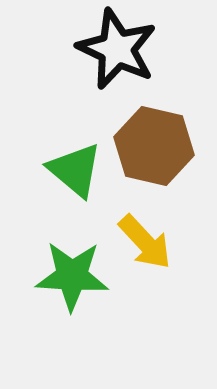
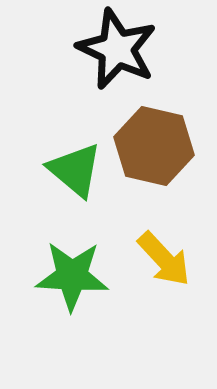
yellow arrow: moved 19 px right, 17 px down
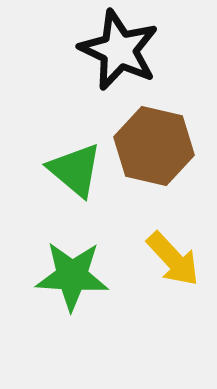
black star: moved 2 px right, 1 px down
yellow arrow: moved 9 px right
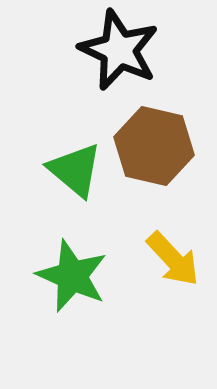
green star: rotated 20 degrees clockwise
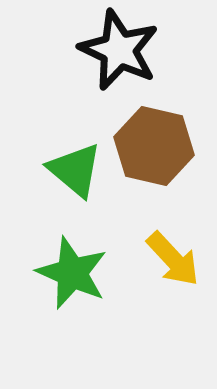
green star: moved 3 px up
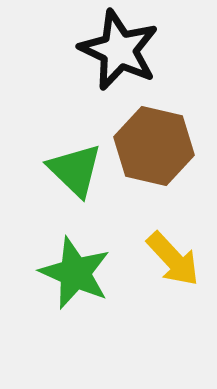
green triangle: rotated 4 degrees clockwise
green star: moved 3 px right
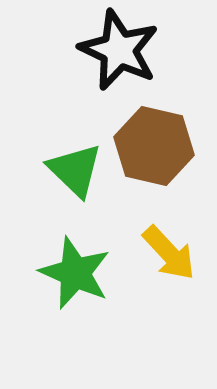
yellow arrow: moved 4 px left, 6 px up
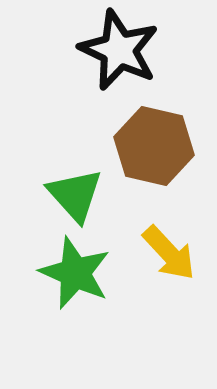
green triangle: moved 25 px down; rotated 4 degrees clockwise
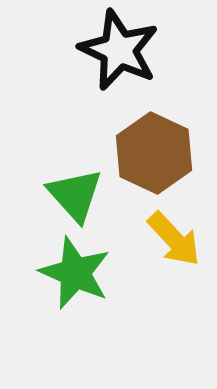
brown hexagon: moved 7 px down; rotated 12 degrees clockwise
yellow arrow: moved 5 px right, 14 px up
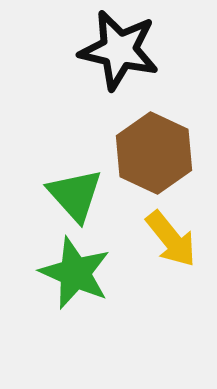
black star: rotated 12 degrees counterclockwise
yellow arrow: moved 3 px left; rotated 4 degrees clockwise
